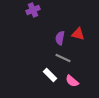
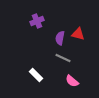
purple cross: moved 4 px right, 11 px down
white rectangle: moved 14 px left
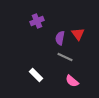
red triangle: rotated 40 degrees clockwise
gray line: moved 2 px right, 1 px up
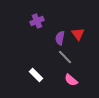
gray line: rotated 21 degrees clockwise
pink semicircle: moved 1 px left, 1 px up
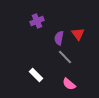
purple semicircle: moved 1 px left
pink semicircle: moved 2 px left, 4 px down
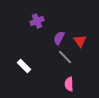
red triangle: moved 2 px right, 7 px down
purple semicircle: rotated 16 degrees clockwise
white rectangle: moved 12 px left, 9 px up
pink semicircle: rotated 48 degrees clockwise
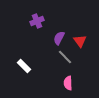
pink semicircle: moved 1 px left, 1 px up
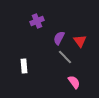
white rectangle: rotated 40 degrees clockwise
pink semicircle: moved 6 px right, 1 px up; rotated 144 degrees clockwise
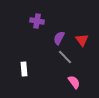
purple cross: rotated 32 degrees clockwise
red triangle: moved 2 px right, 1 px up
white rectangle: moved 3 px down
